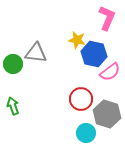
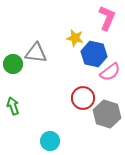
yellow star: moved 2 px left, 2 px up
red circle: moved 2 px right, 1 px up
cyan circle: moved 36 px left, 8 px down
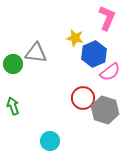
blue hexagon: rotated 25 degrees clockwise
gray hexagon: moved 2 px left, 4 px up
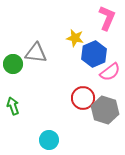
cyan circle: moved 1 px left, 1 px up
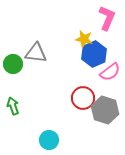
yellow star: moved 9 px right, 1 px down
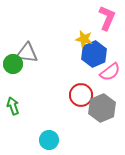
gray triangle: moved 9 px left
red circle: moved 2 px left, 3 px up
gray hexagon: moved 3 px left, 2 px up; rotated 20 degrees clockwise
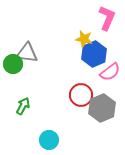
green arrow: moved 10 px right; rotated 48 degrees clockwise
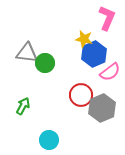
green circle: moved 32 px right, 1 px up
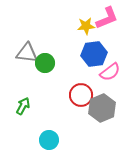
pink L-shape: rotated 45 degrees clockwise
yellow star: moved 2 px right, 13 px up; rotated 18 degrees counterclockwise
blue hexagon: rotated 15 degrees clockwise
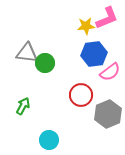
gray hexagon: moved 6 px right, 6 px down
